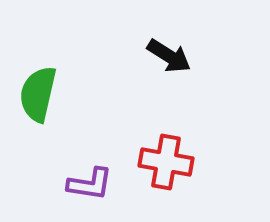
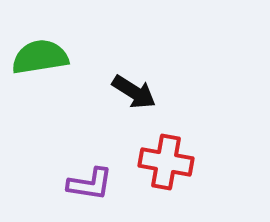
black arrow: moved 35 px left, 36 px down
green semicircle: moved 2 px right, 37 px up; rotated 68 degrees clockwise
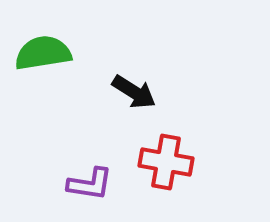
green semicircle: moved 3 px right, 4 px up
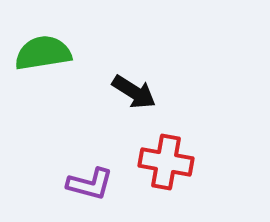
purple L-shape: rotated 6 degrees clockwise
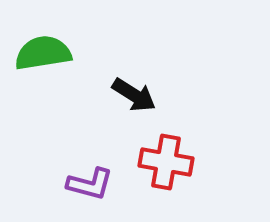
black arrow: moved 3 px down
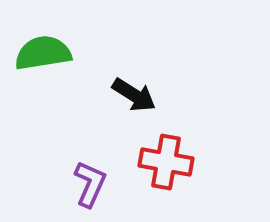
purple L-shape: rotated 81 degrees counterclockwise
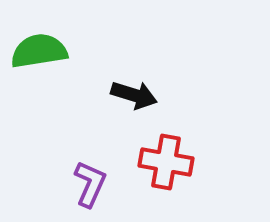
green semicircle: moved 4 px left, 2 px up
black arrow: rotated 15 degrees counterclockwise
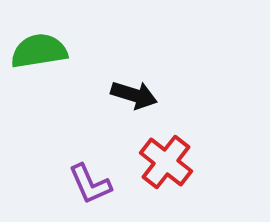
red cross: rotated 28 degrees clockwise
purple L-shape: rotated 132 degrees clockwise
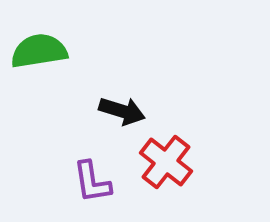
black arrow: moved 12 px left, 16 px down
purple L-shape: moved 2 px right, 2 px up; rotated 15 degrees clockwise
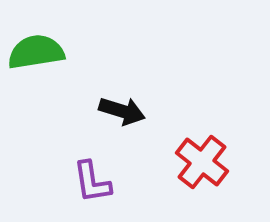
green semicircle: moved 3 px left, 1 px down
red cross: moved 36 px right
